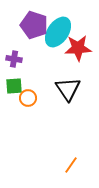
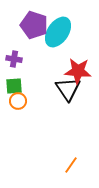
red star: moved 23 px down; rotated 8 degrees clockwise
orange circle: moved 10 px left, 3 px down
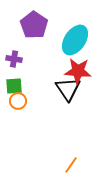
purple pentagon: rotated 16 degrees clockwise
cyan ellipse: moved 17 px right, 8 px down
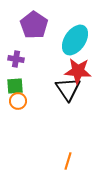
purple cross: moved 2 px right
green square: moved 1 px right
orange line: moved 3 px left, 4 px up; rotated 18 degrees counterclockwise
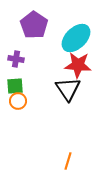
cyan ellipse: moved 1 px right, 2 px up; rotated 12 degrees clockwise
red star: moved 6 px up
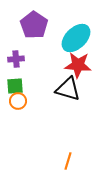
purple cross: rotated 14 degrees counterclockwise
black triangle: rotated 40 degrees counterclockwise
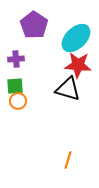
orange line: moved 1 px up
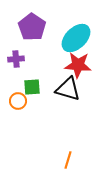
purple pentagon: moved 2 px left, 2 px down
green square: moved 17 px right, 1 px down
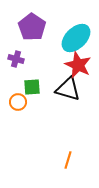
purple cross: rotated 21 degrees clockwise
red star: rotated 20 degrees clockwise
orange circle: moved 1 px down
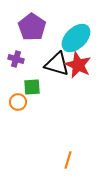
black triangle: moved 11 px left, 25 px up
